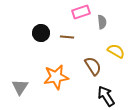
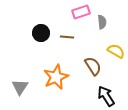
orange star: rotated 15 degrees counterclockwise
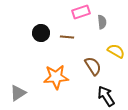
orange star: rotated 20 degrees clockwise
gray triangle: moved 2 px left, 6 px down; rotated 24 degrees clockwise
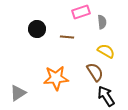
black circle: moved 4 px left, 4 px up
yellow semicircle: moved 10 px left
brown semicircle: moved 2 px right, 6 px down
orange star: moved 1 px down
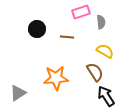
gray semicircle: moved 1 px left
yellow semicircle: moved 1 px left
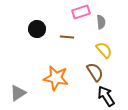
yellow semicircle: moved 1 px left, 1 px up; rotated 18 degrees clockwise
orange star: rotated 15 degrees clockwise
